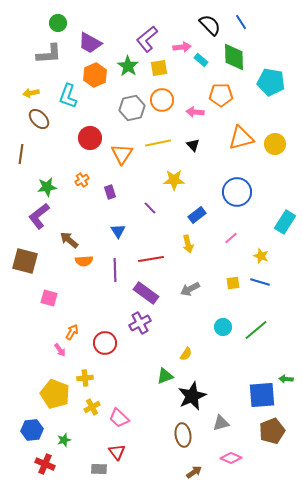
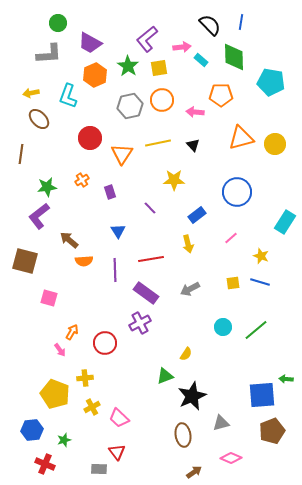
blue line at (241, 22): rotated 42 degrees clockwise
gray hexagon at (132, 108): moved 2 px left, 2 px up
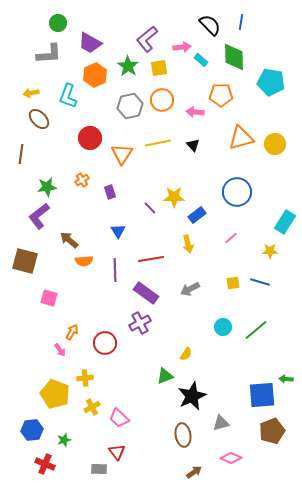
yellow star at (174, 180): moved 17 px down
yellow star at (261, 256): moved 9 px right, 5 px up; rotated 21 degrees counterclockwise
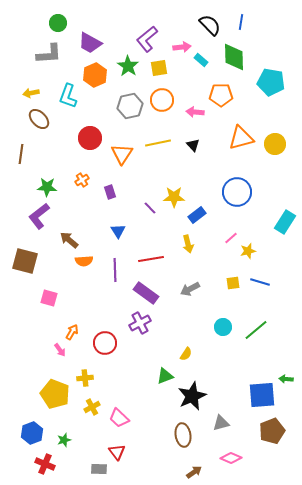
green star at (47, 187): rotated 12 degrees clockwise
yellow star at (270, 251): moved 22 px left; rotated 14 degrees counterclockwise
blue hexagon at (32, 430): moved 3 px down; rotated 15 degrees counterclockwise
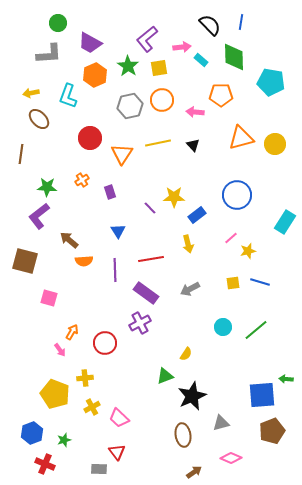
blue circle at (237, 192): moved 3 px down
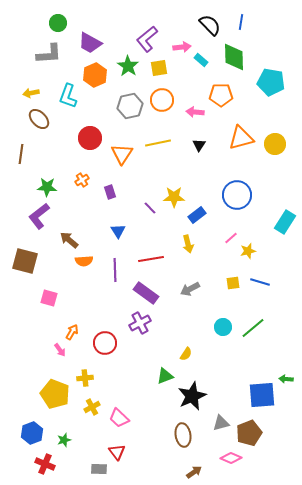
black triangle at (193, 145): moved 6 px right; rotated 16 degrees clockwise
green line at (256, 330): moved 3 px left, 2 px up
brown pentagon at (272, 431): moved 23 px left, 2 px down
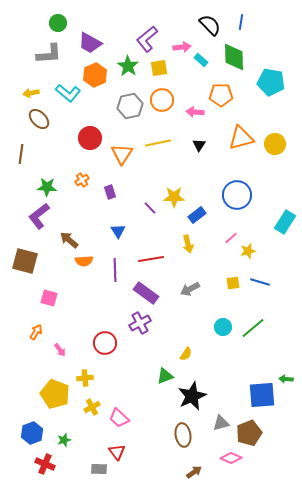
cyan L-shape at (68, 96): moved 3 px up; rotated 70 degrees counterclockwise
orange arrow at (72, 332): moved 36 px left
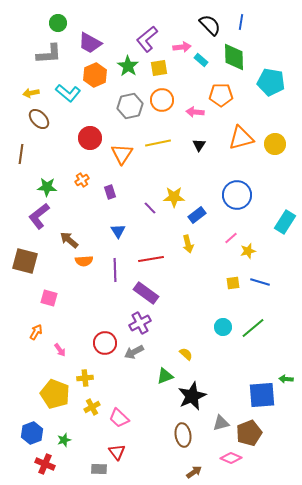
gray arrow at (190, 289): moved 56 px left, 63 px down
yellow semicircle at (186, 354): rotated 80 degrees counterclockwise
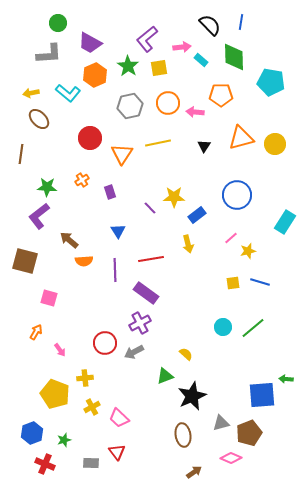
orange circle at (162, 100): moved 6 px right, 3 px down
black triangle at (199, 145): moved 5 px right, 1 px down
gray rectangle at (99, 469): moved 8 px left, 6 px up
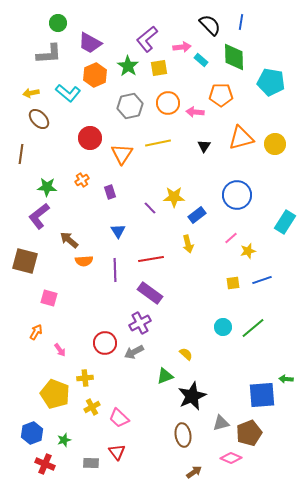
blue line at (260, 282): moved 2 px right, 2 px up; rotated 36 degrees counterclockwise
purple rectangle at (146, 293): moved 4 px right
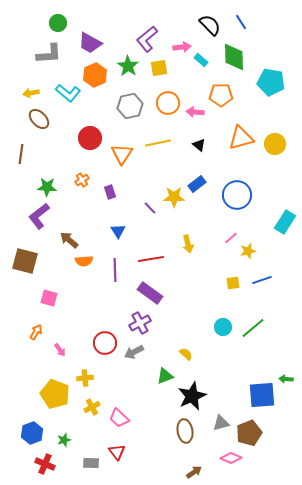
blue line at (241, 22): rotated 42 degrees counterclockwise
black triangle at (204, 146): moved 5 px left, 1 px up; rotated 24 degrees counterclockwise
blue rectangle at (197, 215): moved 31 px up
brown ellipse at (183, 435): moved 2 px right, 4 px up
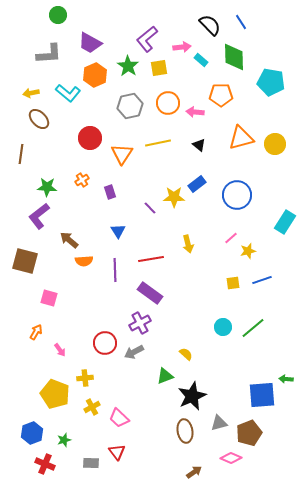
green circle at (58, 23): moved 8 px up
gray triangle at (221, 423): moved 2 px left
